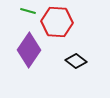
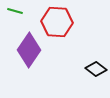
green line: moved 13 px left
black diamond: moved 20 px right, 8 px down
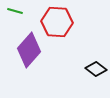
purple diamond: rotated 8 degrees clockwise
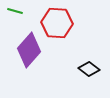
red hexagon: moved 1 px down
black diamond: moved 7 px left
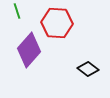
green line: moved 2 px right; rotated 56 degrees clockwise
black diamond: moved 1 px left
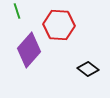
red hexagon: moved 2 px right, 2 px down
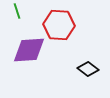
purple diamond: rotated 44 degrees clockwise
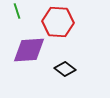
red hexagon: moved 1 px left, 3 px up
black diamond: moved 23 px left
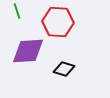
purple diamond: moved 1 px left, 1 px down
black diamond: moved 1 px left; rotated 20 degrees counterclockwise
